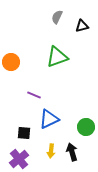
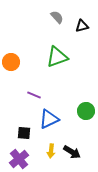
gray semicircle: rotated 112 degrees clockwise
green circle: moved 16 px up
black arrow: rotated 138 degrees clockwise
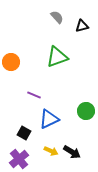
black square: rotated 24 degrees clockwise
yellow arrow: rotated 72 degrees counterclockwise
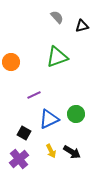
purple line: rotated 48 degrees counterclockwise
green circle: moved 10 px left, 3 px down
yellow arrow: rotated 40 degrees clockwise
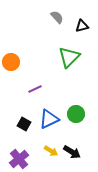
green triangle: moved 12 px right; rotated 25 degrees counterclockwise
purple line: moved 1 px right, 6 px up
black square: moved 9 px up
yellow arrow: rotated 32 degrees counterclockwise
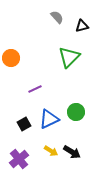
orange circle: moved 4 px up
green circle: moved 2 px up
black square: rotated 32 degrees clockwise
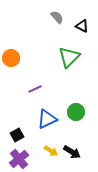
black triangle: rotated 40 degrees clockwise
blue triangle: moved 2 px left
black square: moved 7 px left, 11 px down
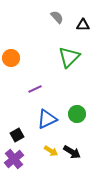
black triangle: moved 1 px right, 1 px up; rotated 24 degrees counterclockwise
green circle: moved 1 px right, 2 px down
purple cross: moved 5 px left
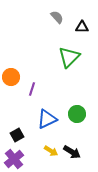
black triangle: moved 1 px left, 2 px down
orange circle: moved 19 px down
purple line: moved 3 px left; rotated 48 degrees counterclockwise
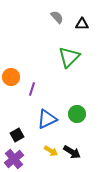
black triangle: moved 3 px up
